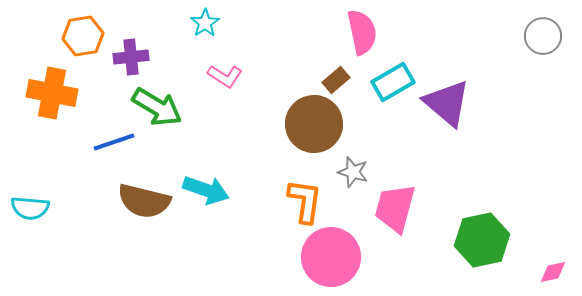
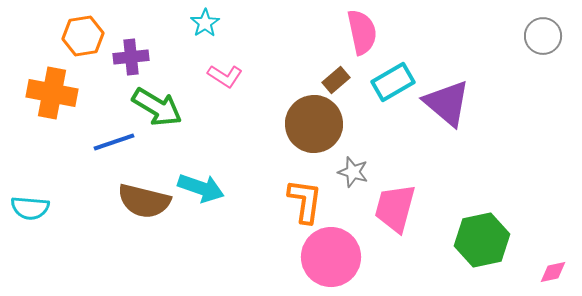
cyan arrow: moved 5 px left, 2 px up
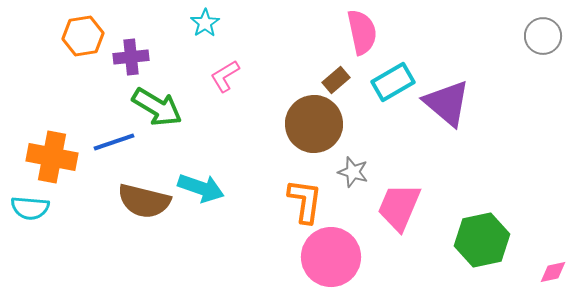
pink L-shape: rotated 116 degrees clockwise
orange cross: moved 64 px down
pink trapezoid: moved 4 px right, 1 px up; rotated 8 degrees clockwise
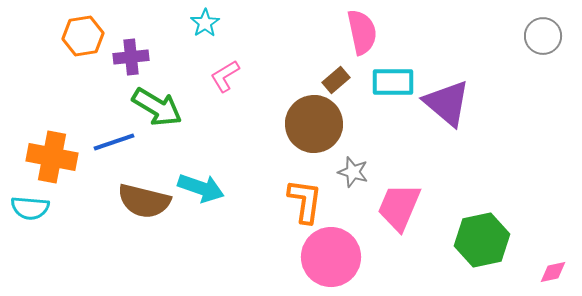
cyan rectangle: rotated 30 degrees clockwise
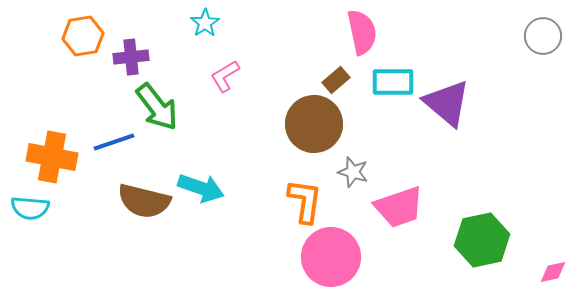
green arrow: rotated 21 degrees clockwise
pink trapezoid: rotated 132 degrees counterclockwise
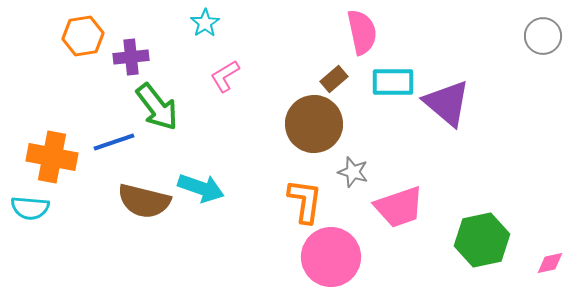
brown rectangle: moved 2 px left, 1 px up
pink diamond: moved 3 px left, 9 px up
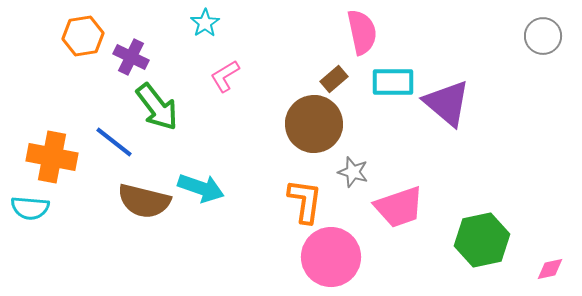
purple cross: rotated 32 degrees clockwise
blue line: rotated 57 degrees clockwise
pink diamond: moved 6 px down
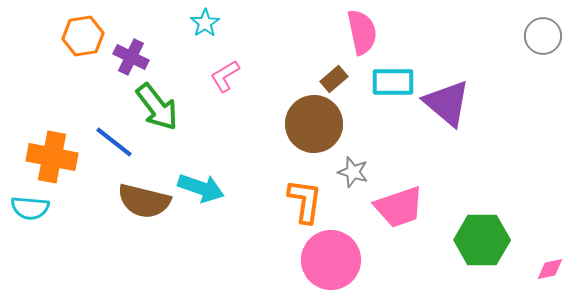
green hexagon: rotated 12 degrees clockwise
pink circle: moved 3 px down
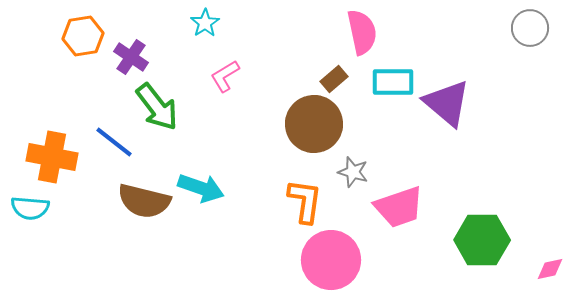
gray circle: moved 13 px left, 8 px up
purple cross: rotated 8 degrees clockwise
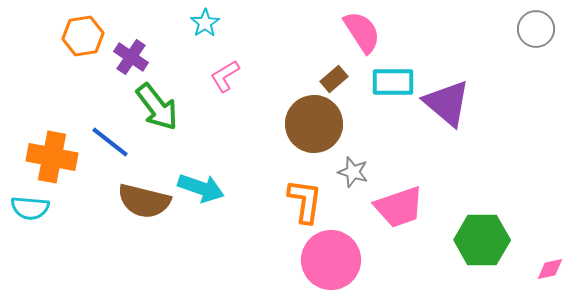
gray circle: moved 6 px right, 1 px down
pink semicircle: rotated 21 degrees counterclockwise
blue line: moved 4 px left
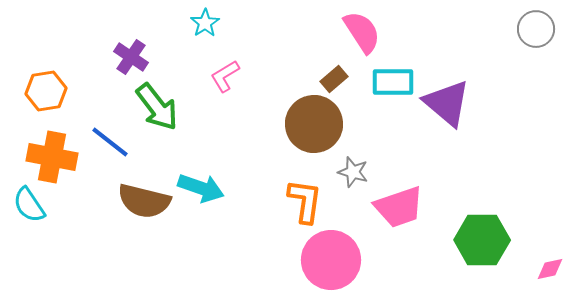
orange hexagon: moved 37 px left, 55 px down
cyan semicircle: moved 1 px left, 3 px up; rotated 51 degrees clockwise
